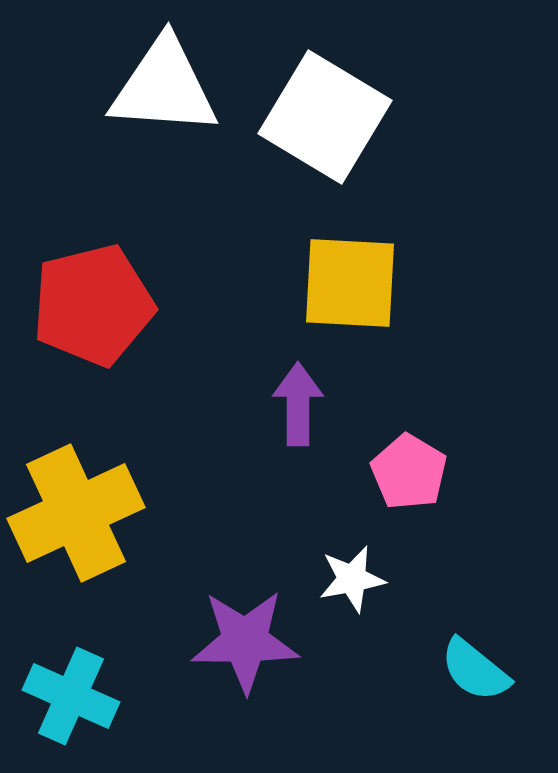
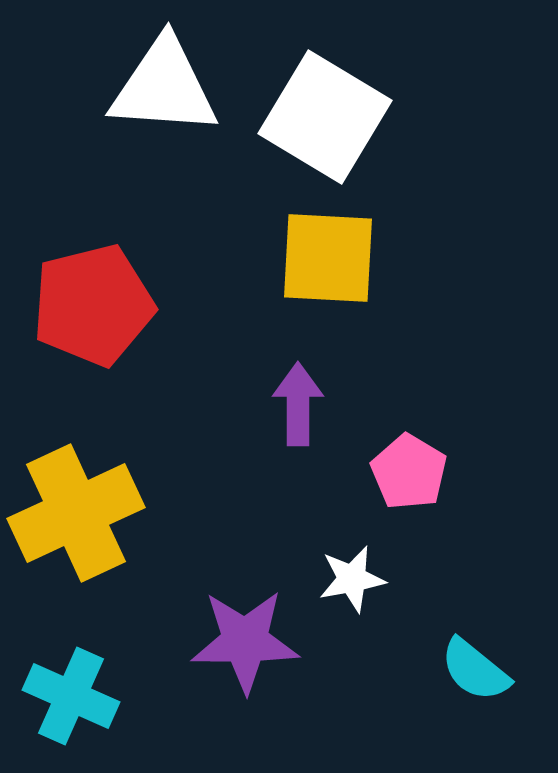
yellow square: moved 22 px left, 25 px up
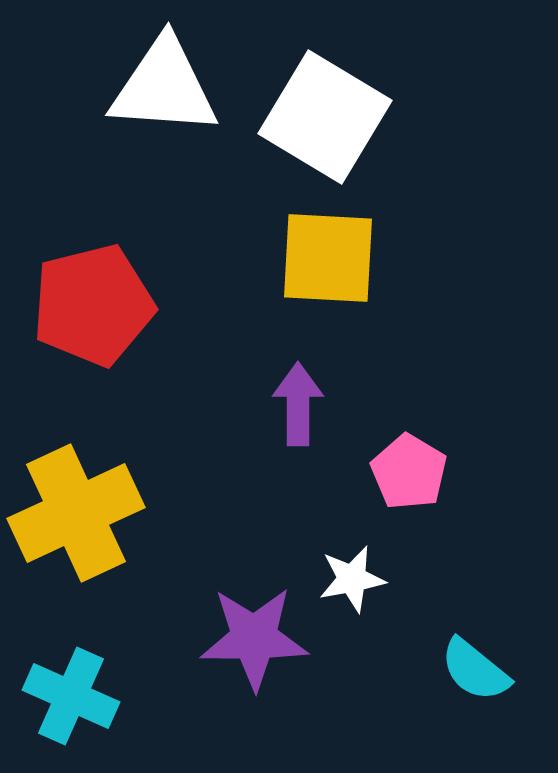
purple star: moved 9 px right, 3 px up
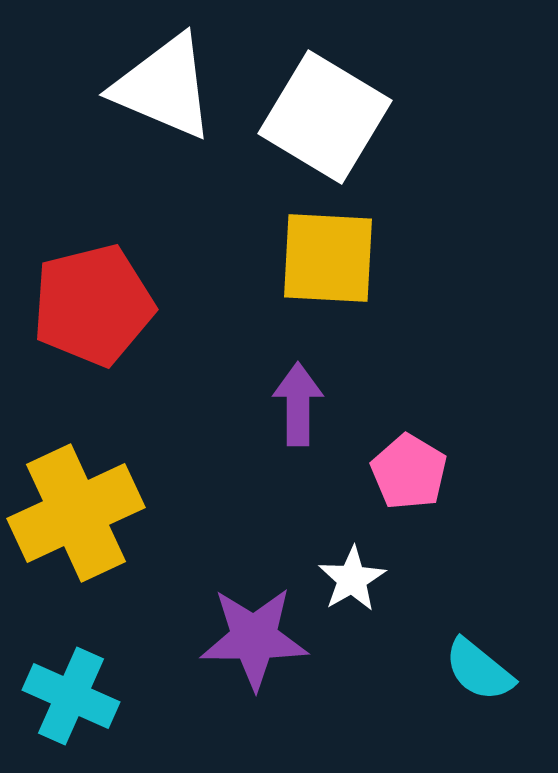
white triangle: rotated 19 degrees clockwise
white star: rotated 20 degrees counterclockwise
cyan semicircle: moved 4 px right
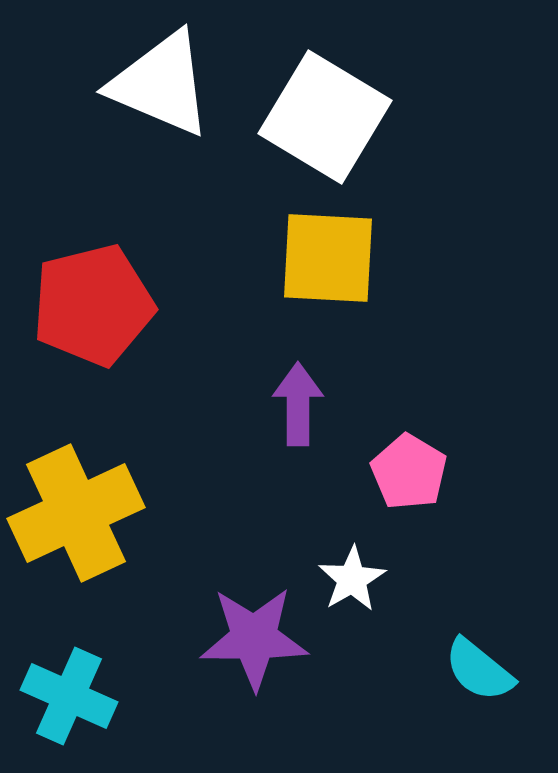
white triangle: moved 3 px left, 3 px up
cyan cross: moved 2 px left
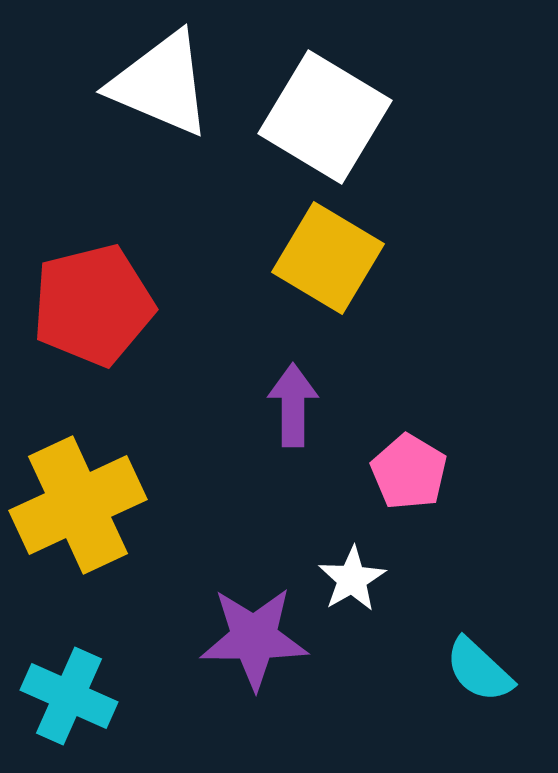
yellow square: rotated 28 degrees clockwise
purple arrow: moved 5 px left, 1 px down
yellow cross: moved 2 px right, 8 px up
cyan semicircle: rotated 4 degrees clockwise
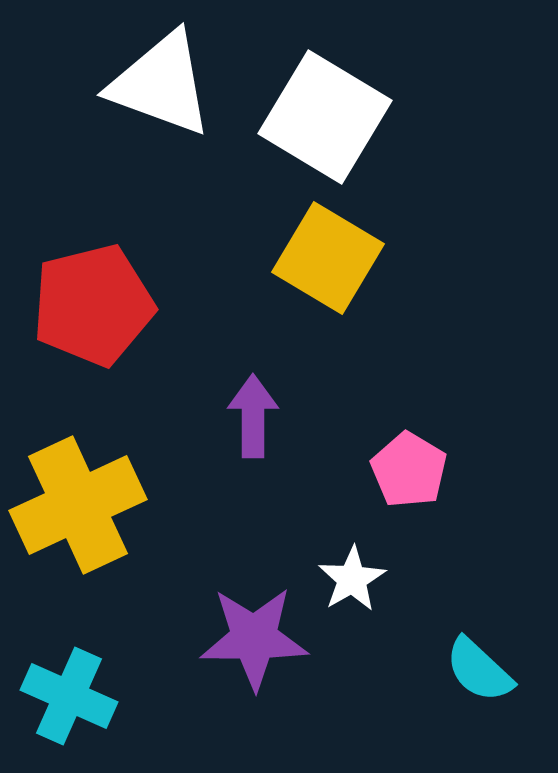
white triangle: rotated 3 degrees counterclockwise
purple arrow: moved 40 px left, 11 px down
pink pentagon: moved 2 px up
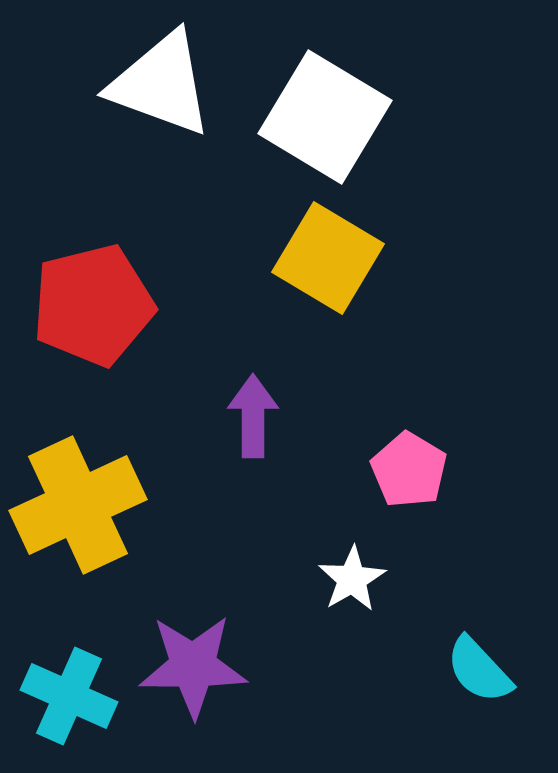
purple star: moved 61 px left, 28 px down
cyan semicircle: rotated 4 degrees clockwise
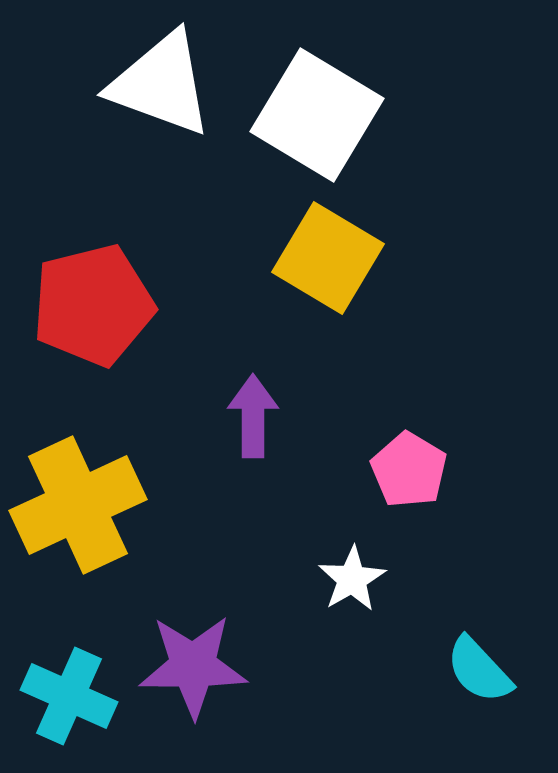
white square: moved 8 px left, 2 px up
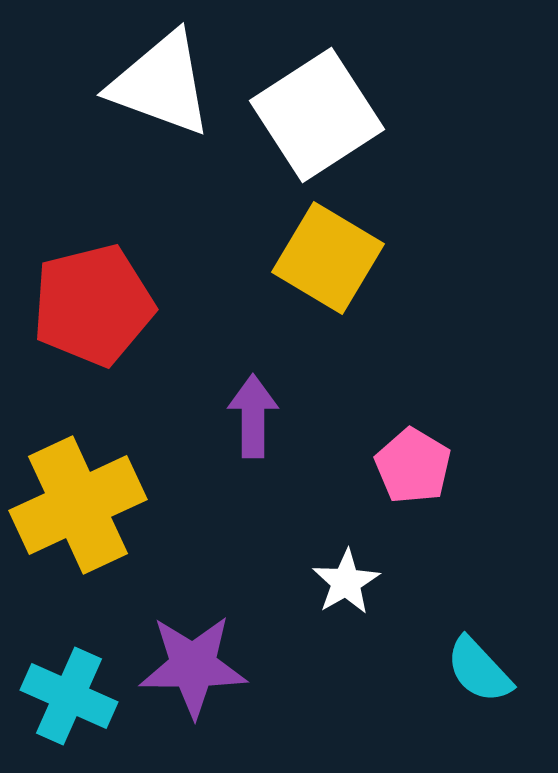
white square: rotated 26 degrees clockwise
pink pentagon: moved 4 px right, 4 px up
white star: moved 6 px left, 3 px down
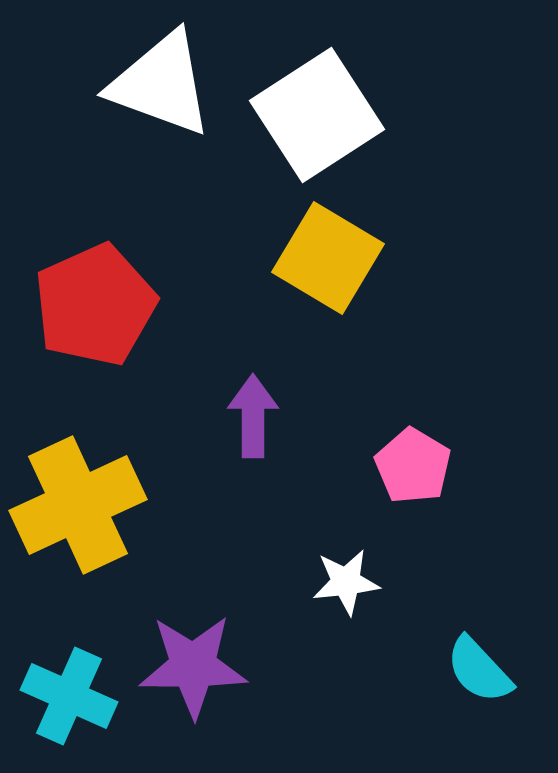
red pentagon: moved 2 px right; rotated 10 degrees counterclockwise
white star: rotated 24 degrees clockwise
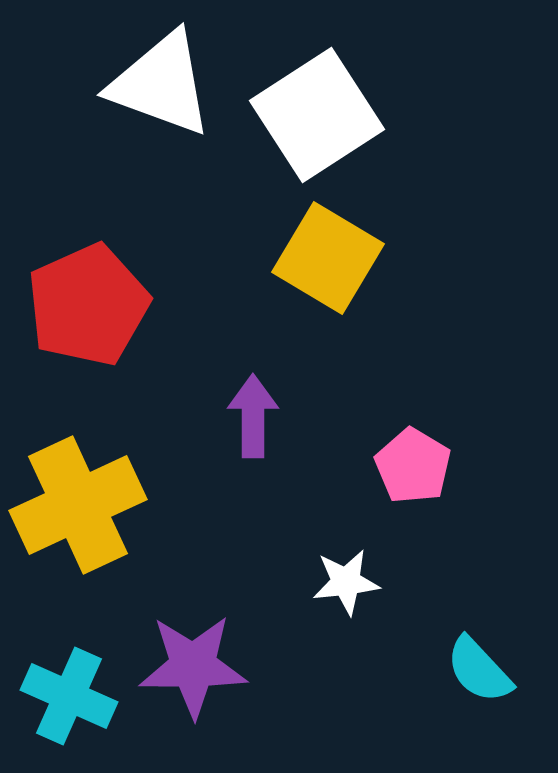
red pentagon: moved 7 px left
